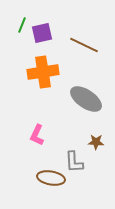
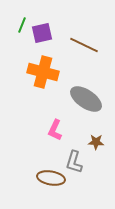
orange cross: rotated 24 degrees clockwise
pink L-shape: moved 18 px right, 5 px up
gray L-shape: rotated 20 degrees clockwise
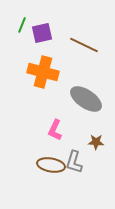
brown ellipse: moved 13 px up
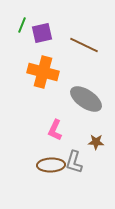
brown ellipse: rotated 12 degrees counterclockwise
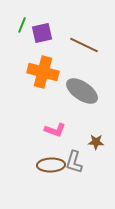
gray ellipse: moved 4 px left, 8 px up
pink L-shape: rotated 95 degrees counterclockwise
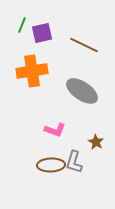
orange cross: moved 11 px left, 1 px up; rotated 24 degrees counterclockwise
brown star: rotated 28 degrees clockwise
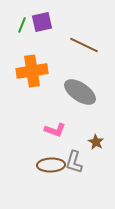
purple square: moved 11 px up
gray ellipse: moved 2 px left, 1 px down
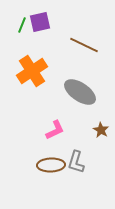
purple square: moved 2 px left
orange cross: rotated 24 degrees counterclockwise
pink L-shape: rotated 45 degrees counterclockwise
brown star: moved 5 px right, 12 px up
gray L-shape: moved 2 px right
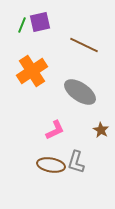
brown ellipse: rotated 12 degrees clockwise
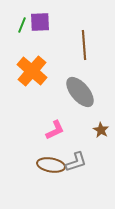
purple square: rotated 10 degrees clockwise
brown line: rotated 60 degrees clockwise
orange cross: rotated 16 degrees counterclockwise
gray ellipse: rotated 16 degrees clockwise
gray L-shape: rotated 125 degrees counterclockwise
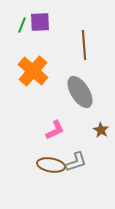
orange cross: moved 1 px right
gray ellipse: rotated 8 degrees clockwise
